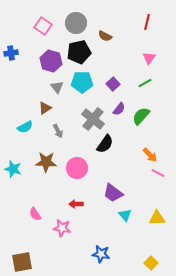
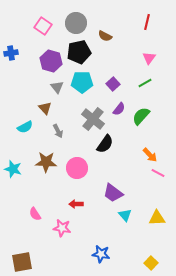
brown triangle: rotated 40 degrees counterclockwise
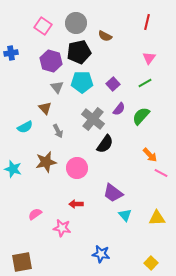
brown star: rotated 15 degrees counterclockwise
pink line: moved 3 px right
pink semicircle: rotated 88 degrees clockwise
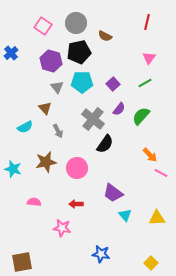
blue cross: rotated 32 degrees counterclockwise
pink semicircle: moved 1 px left, 12 px up; rotated 40 degrees clockwise
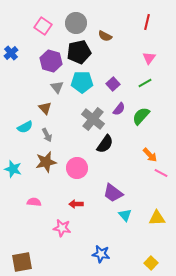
gray arrow: moved 11 px left, 4 px down
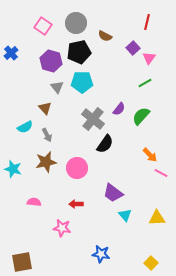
purple square: moved 20 px right, 36 px up
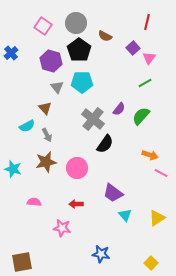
black pentagon: moved 2 px up; rotated 25 degrees counterclockwise
cyan semicircle: moved 2 px right, 1 px up
orange arrow: rotated 28 degrees counterclockwise
yellow triangle: rotated 30 degrees counterclockwise
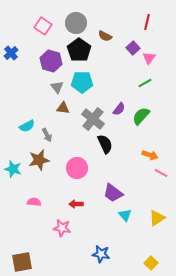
brown triangle: moved 18 px right; rotated 40 degrees counterclockwise
black semicircle: rotated 60 degrees counterclockwise
brown star: moved 7 px left, 2 px up
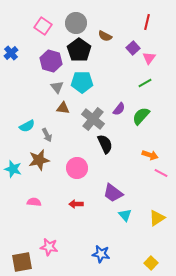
pink star: moved 13 px left, 19 px down
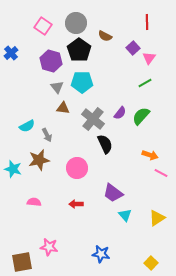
red line: rotated 14 degrees counterclockwise
purple semicircle: moved 1 px right, 4 px down
